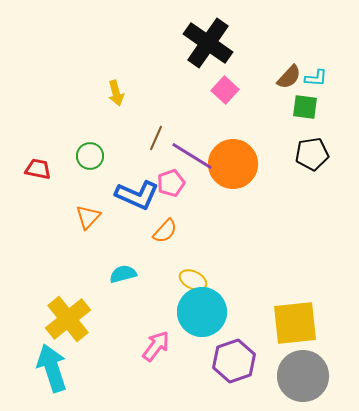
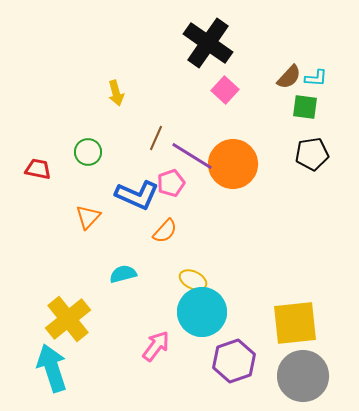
green circle: moved 2 px left, 4 px up
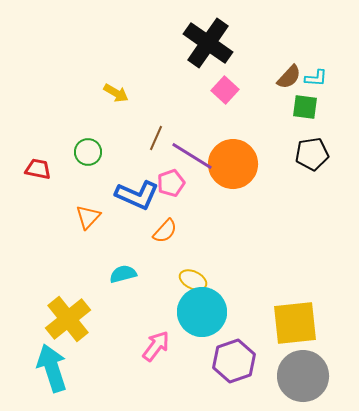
yellow arrow: rotated 45 degrees counterclockwise
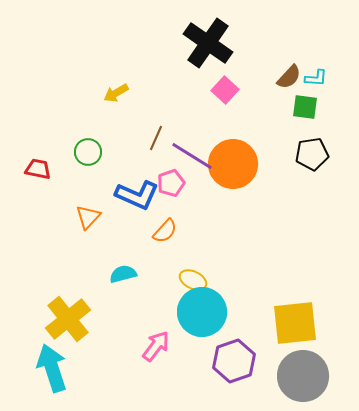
yellow arrow: rotated 120 degrees clockwise
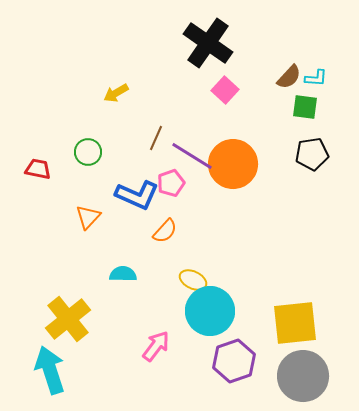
cyan semicircle: rotated 16 degrees clockwise
cyan circle: moved 8 px right, 1 px up
cyan arrow: moved 2 px left, 2 px down
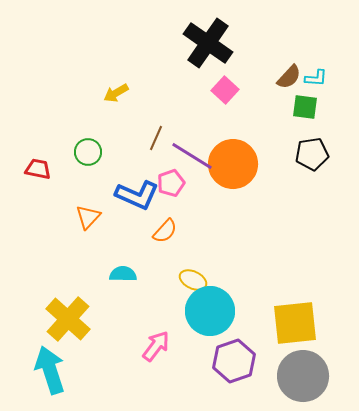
yellow cross: rotated 9 degrees counterclockwise
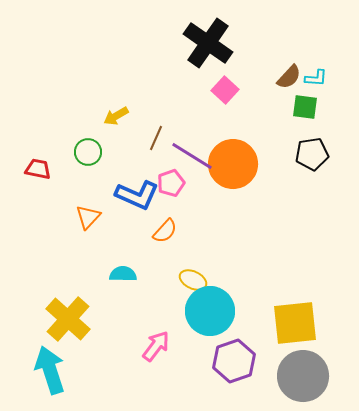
yellow arrow: moved 23 px down
